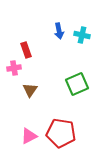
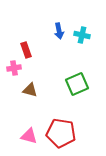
brown triangle: rotated 49 degrees counterclockwise
pink triangle: rotated 42 degrees clockwise
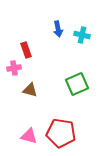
blue arrow: moved 1 px left, 2 px up
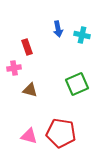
red rectangle: moved 1 px right, 3 px up
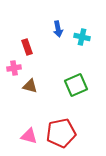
cyan cross: moved 2 px down
green square: moved 1 px left, 1 px down
brown triangle: moved 4 px up
red pentagon: rotated 20 degrees counterclockwise
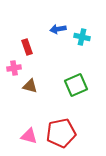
blue arrow: rotated 91 degrees clockwise
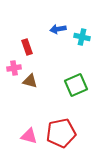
brown triangle: moved 5 px up
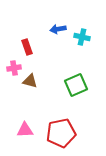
pink triangle: moved 4 px left, 6 px up; rotated 18 degrees counterclockwise
